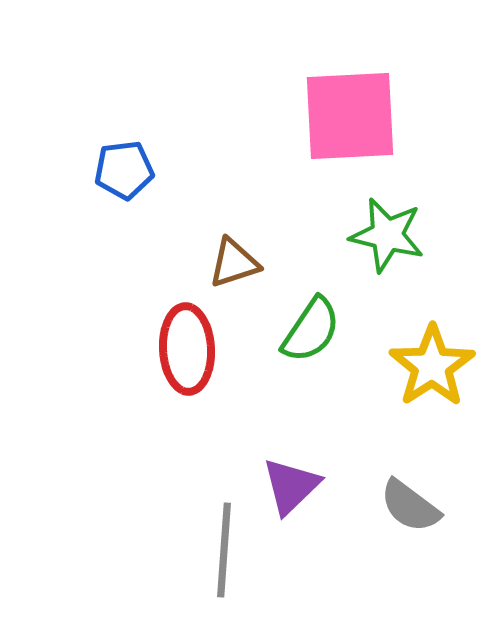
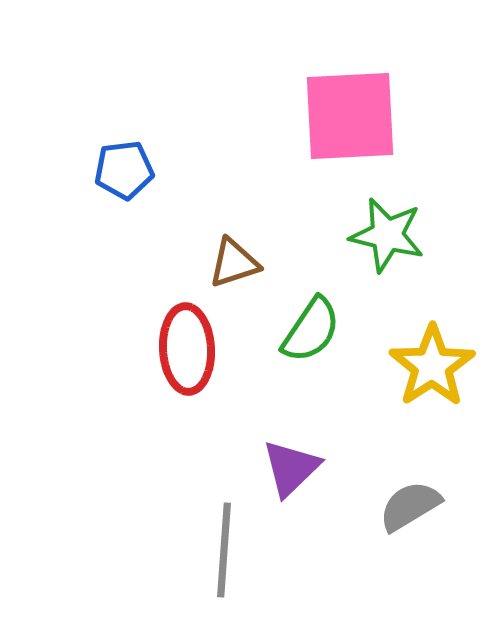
purple triangle: moved 18 px up
gray semicircle: rotated 112 degrees clockwise
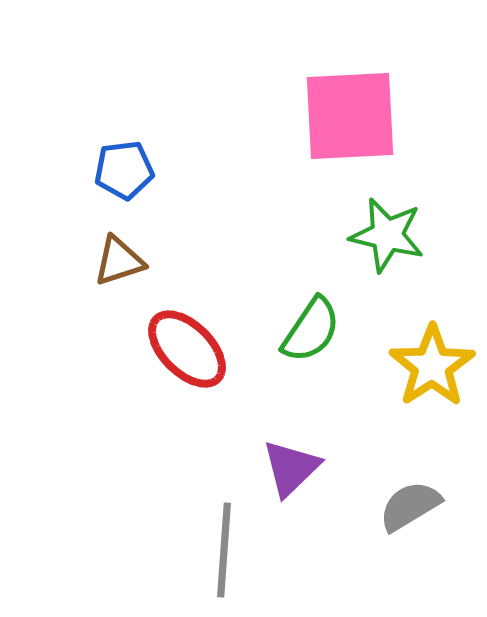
brown triangle: moved 115 px left, 2 px up
red ellipse: rotated 42 degrees counterclockwise
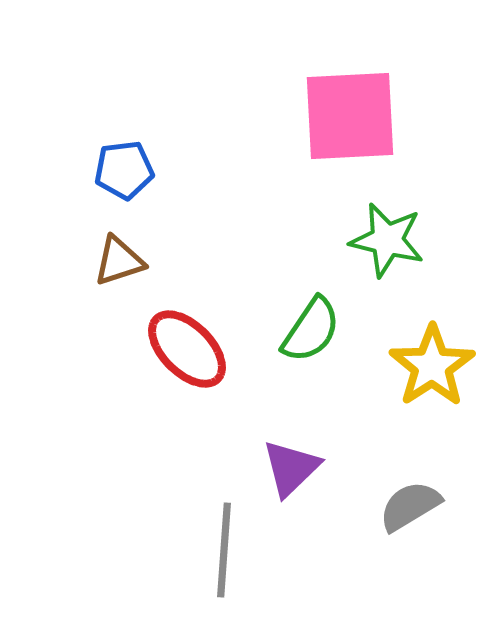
green star: moved 5 px down
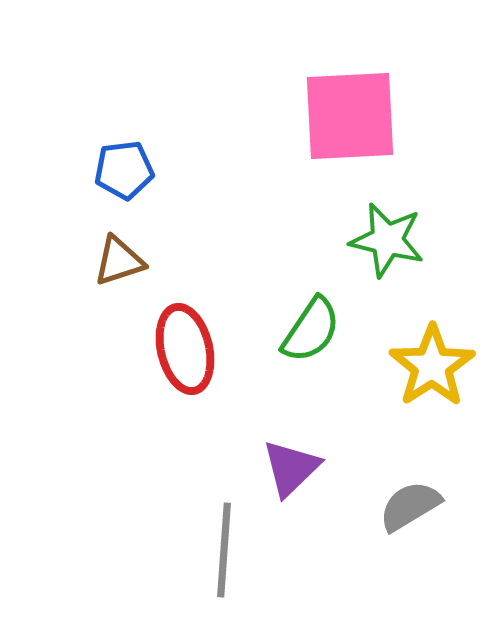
red ellipse: moved 2 px left; rotated 32 degrees clockwise
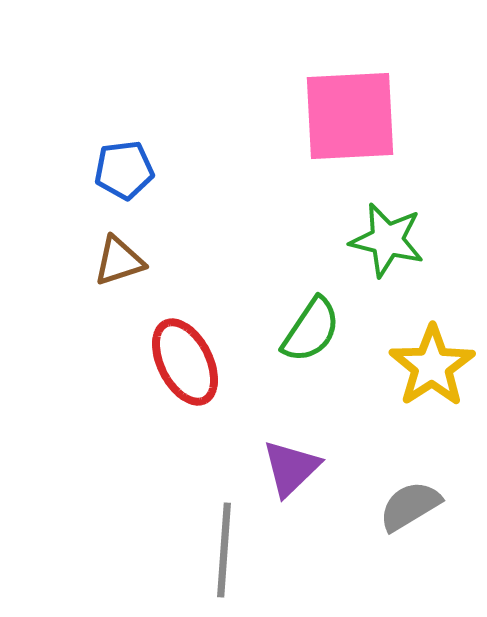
red ellipse: moved 13 px down; rotated 14 degrees counterclockwise
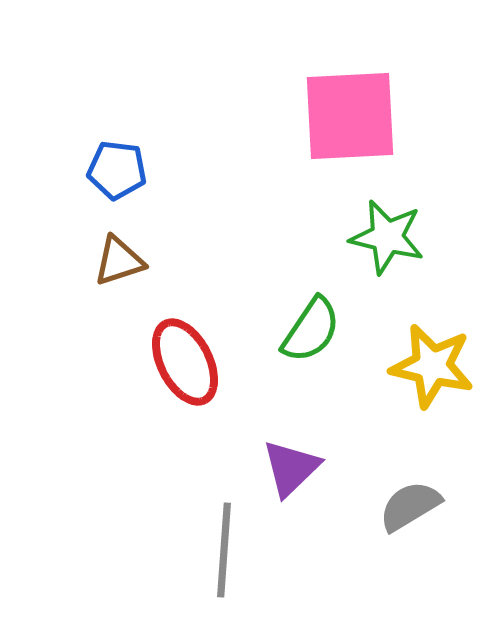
blue pentagon: moved 7 px left; rotated 14 degrees clockwise
green star: moved 3 px up
yellow star: rotated 26 degrees counterclockwise
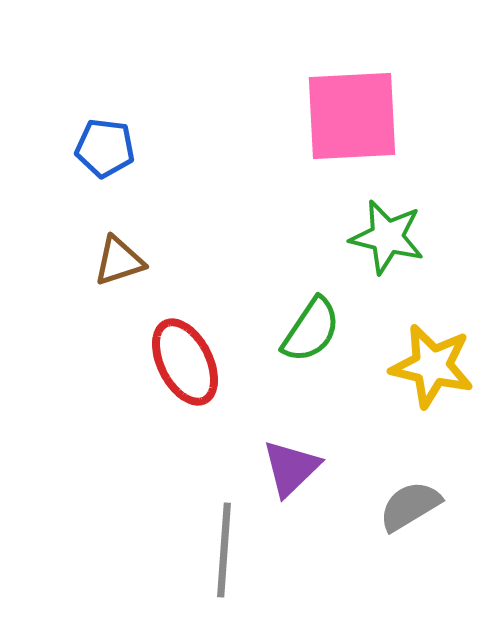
pink square: moved 2 px right
blue pentagon: moved 12 px left, 22 px up
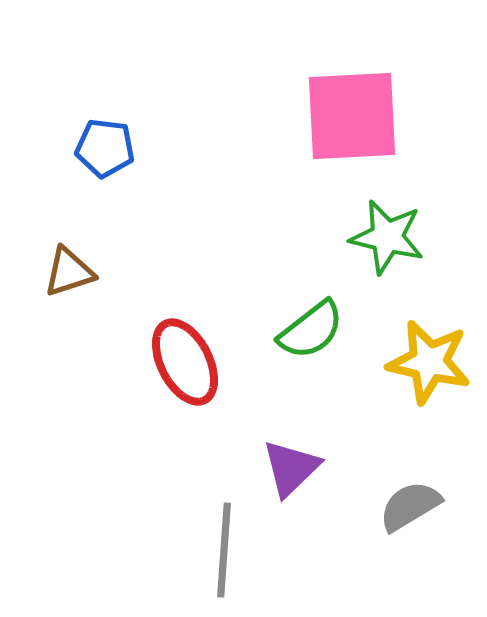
brown triangle: moved 50 px left, 11 px down
green semicircle: rotated 18 degrees clockwise
yellow star: moved 3 px left, 4 px up
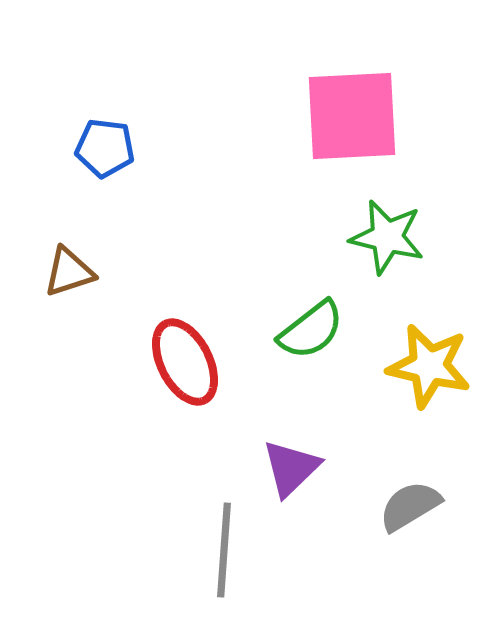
yellow star: moved 4 px down
